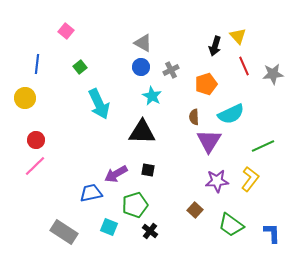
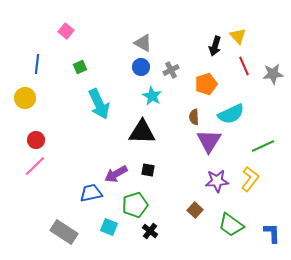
green square: rotated 16 degrees clockwise
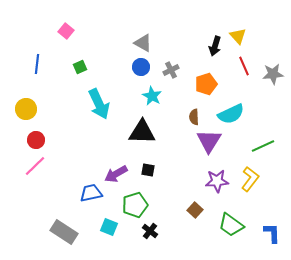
yellow circle: moved 1 px right, 11 px down
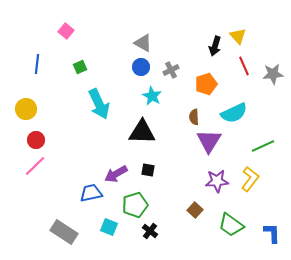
cyan semicircle: moved 3 px right, 1 px up
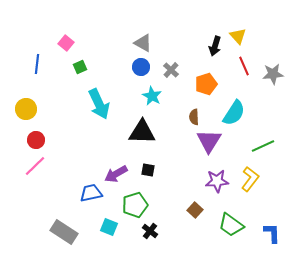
pink square: moved 12 px down
gray cross: rotated 21 degrees counterclockwise
cyan semicircle: rotated 32 degrees counterclockwise
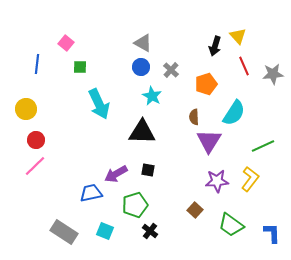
green square: rotated 24 degrees clockwise
cyan square: moved 4 px left, 4 px down
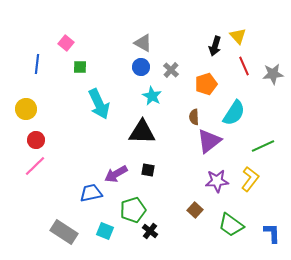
purple triangle: rotated 20 degrees clockwise
green pentagon: moved 2 px left, 5 px down
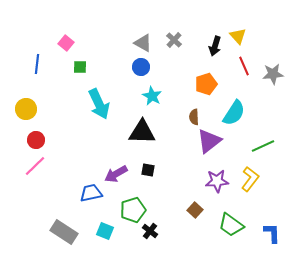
gray cross: moved 3 px right, 30 px up
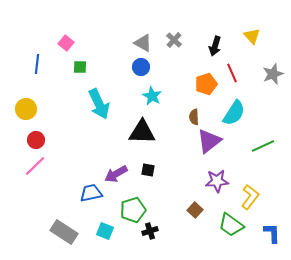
yellow triangle: moved 14 px right
red line: moved 12 px left, 7 px down
gray star: rotated 15 degrees counterclockwise
yellow L-shape: moved 18 px down
black cross: rotated 35 degrees clockwise
